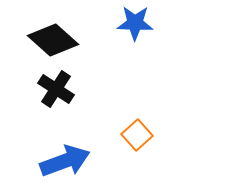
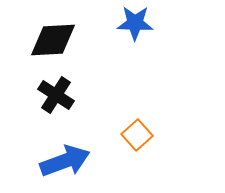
black diamond: rotated 45 degrees counterclockwise
black cross: moved 6 px down
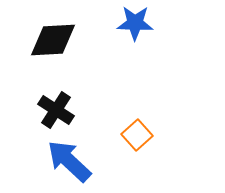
black cross: moved 15 px down
blue arrow: moved 4 px right; rotated 117 degrees counterclockwise
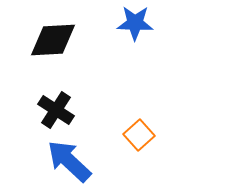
orange square: moved 2 px right
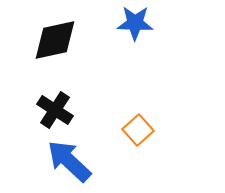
black diamond: moved 2 px right; rotated 9 degrees counterclockwise
black cross: moved 1 px left
orange square: moved 1 px left, 5 px up
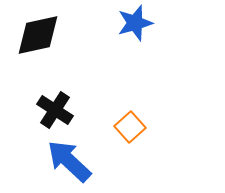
blue star: rotated 18 degrees counterclockwise
black diamond: moved 17 px left, 5 px up
orange square: moved 8 px left, 3 px up
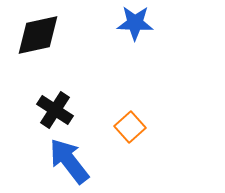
blue star: rotated 18 degrees clockwise
blue arrow: rotated 9 degrees clockwise
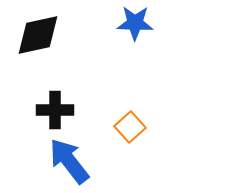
black cross: rotated 33 degrees counterclockwise
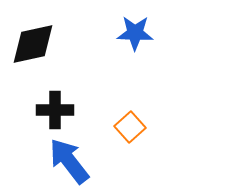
blue star: moved 10 px down
black diamond: moved 5 px left, 9 px down
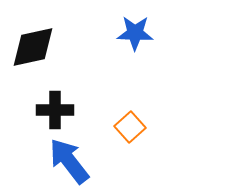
black diamond: moved 3 px down
